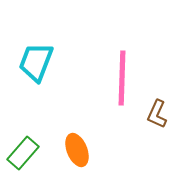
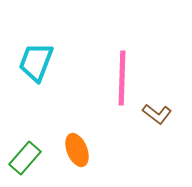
brown L-shape: rotated 76 degrees counterclockwise
green rectangle: moved 2 px right, 5 px down
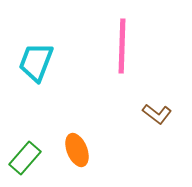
pink line: moved 32 px up
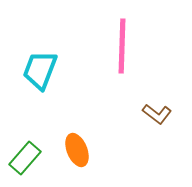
cyan trapezoid: moved 4 px right, 8 px down
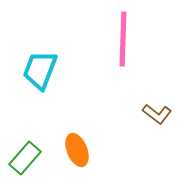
pink line: moved 1 px right, 7 px up
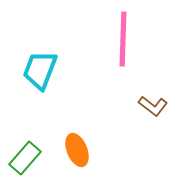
brown L-shape: moved 4 px left, 8 px up
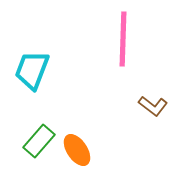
cyan trapezoid: moved 8 px left
orange ellipse: rotated 12 degrees counterclockwise
green rectangle: moved 14 px right, 17 px up
